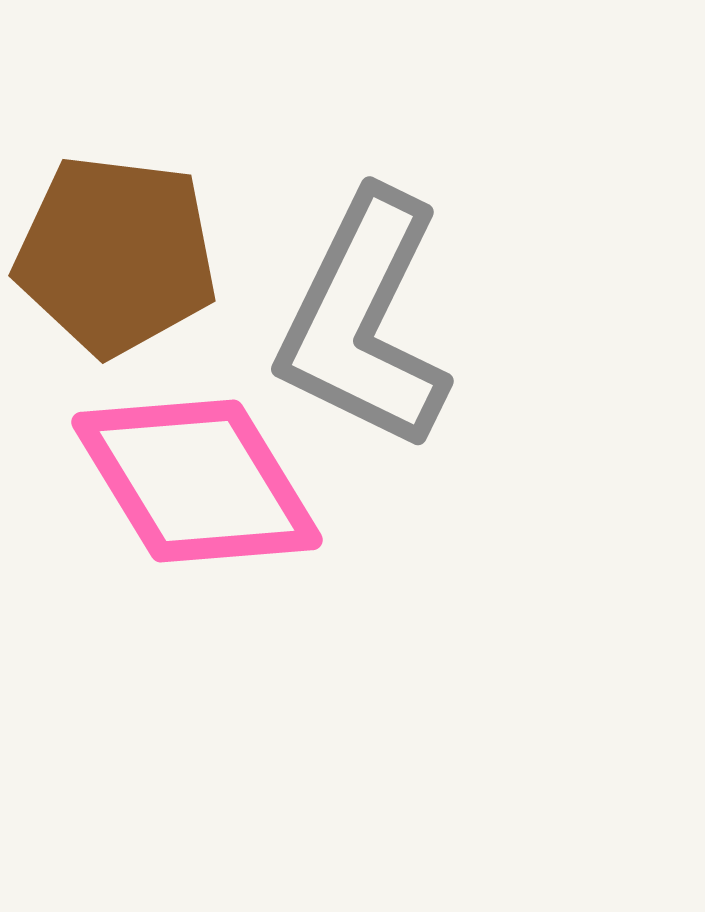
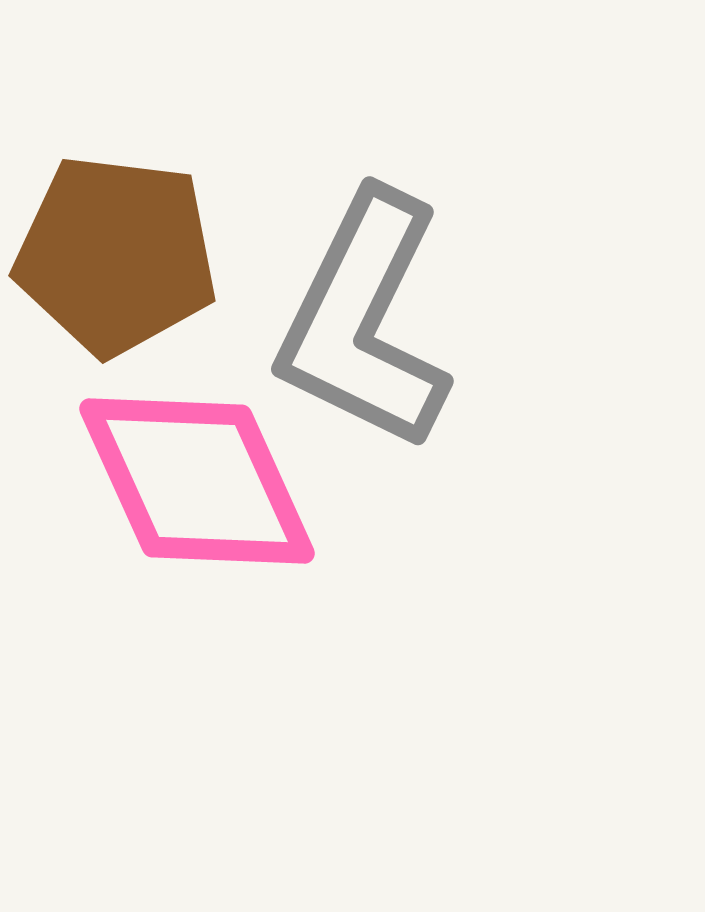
pink diamond: rotated 7 degrees clockwise
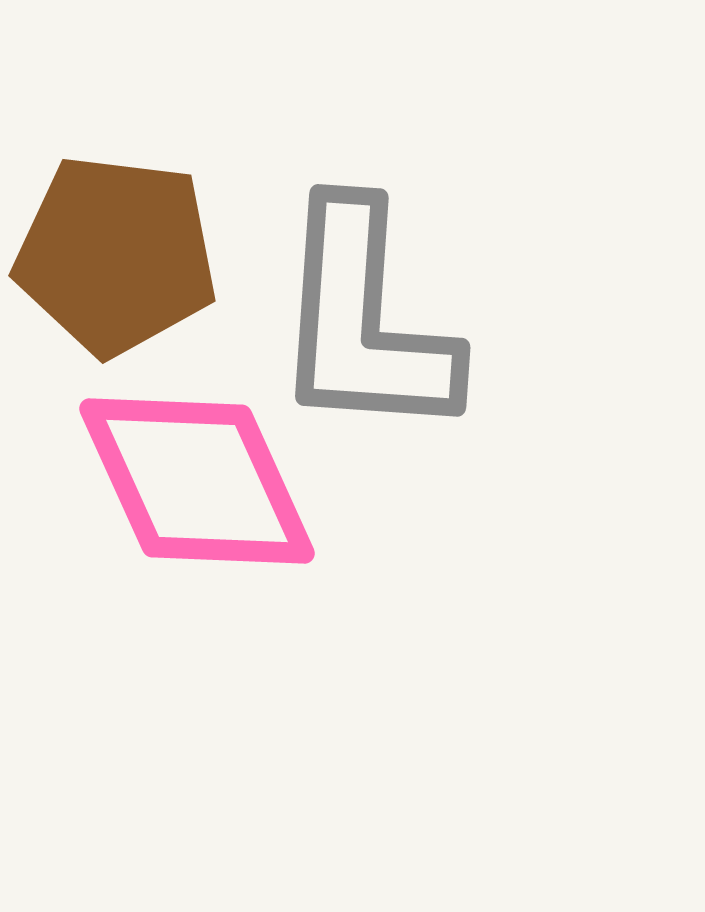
gray L-shape: rotated 22 degrees counterclockwise
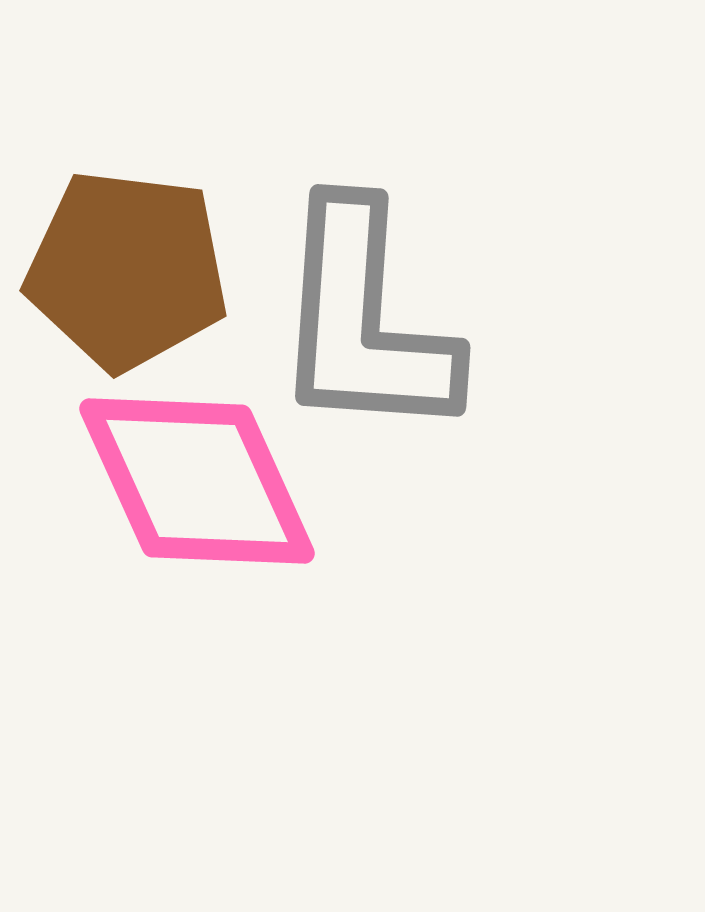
brown pentagon: moved 11 px right, 15 px down
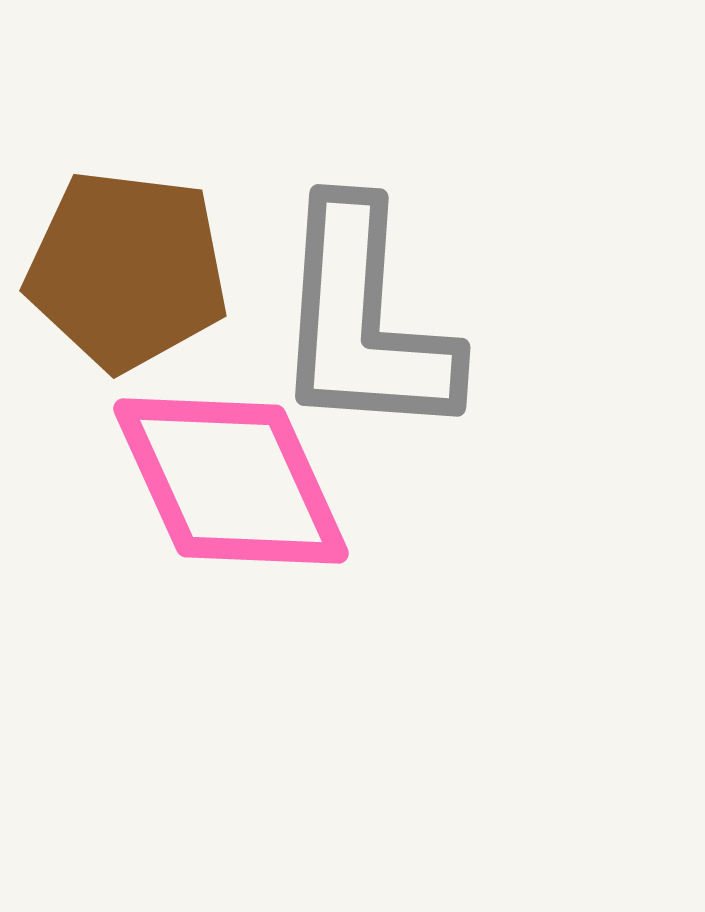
pink diamond: moved 34 px right
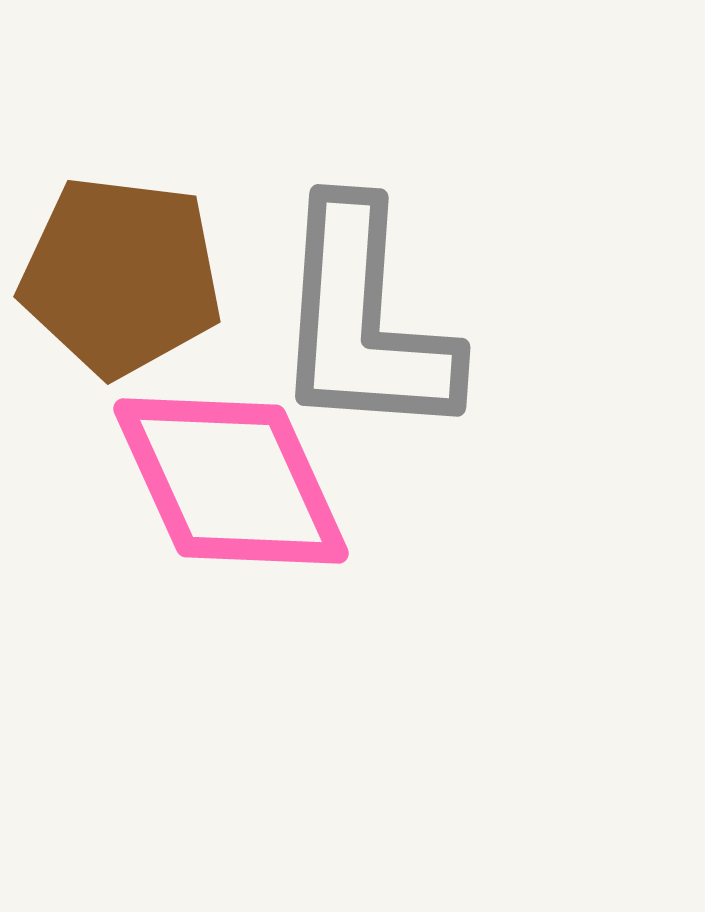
brown pentagon: moved 6 px left, 6 px down
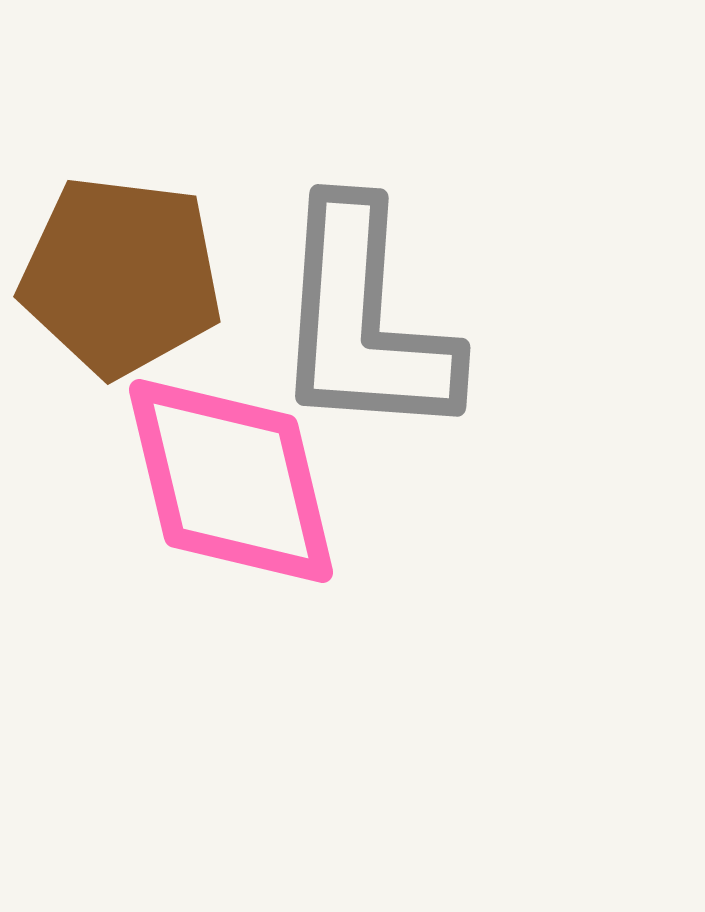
pink diamond: rotated 11 degrees clockwise
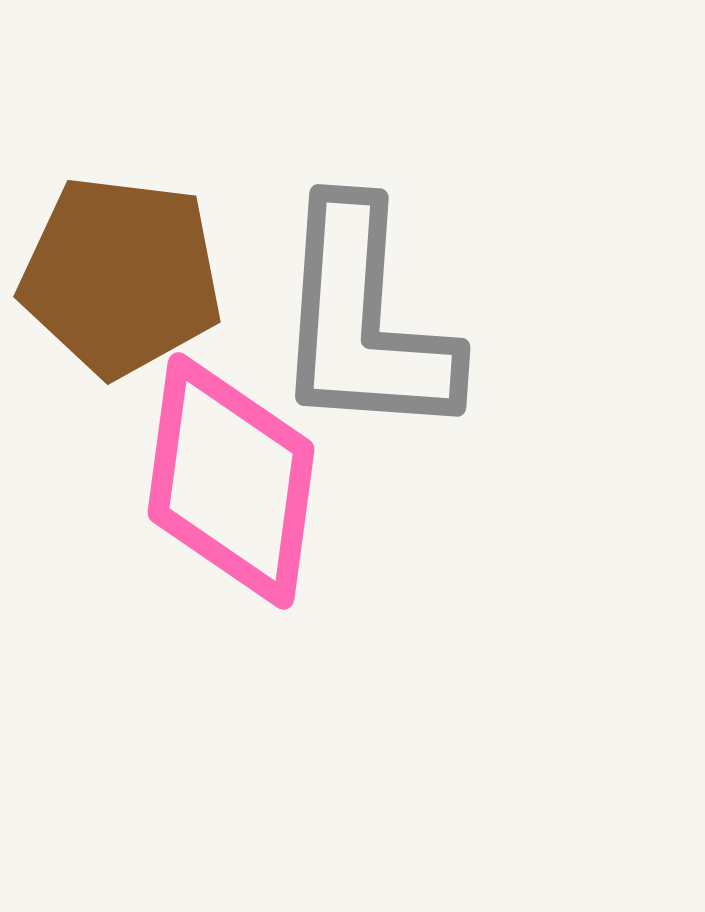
pink diamond: rotated 21 degrees clockwise
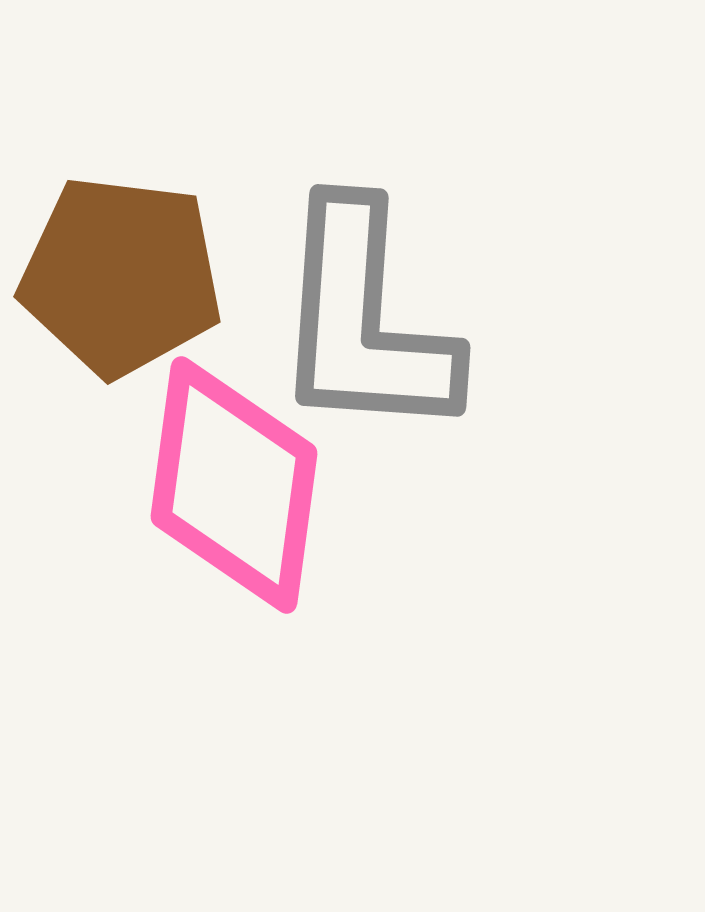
pink diamond: moved 3 px right, 4 px down
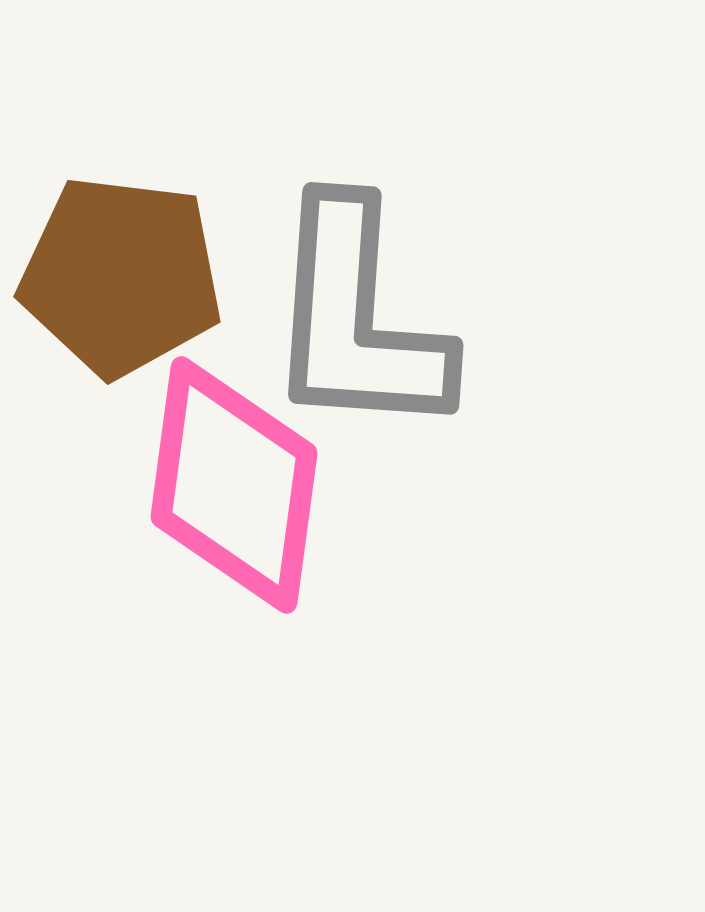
gray L-shape: moved 7 px left, 2 px up
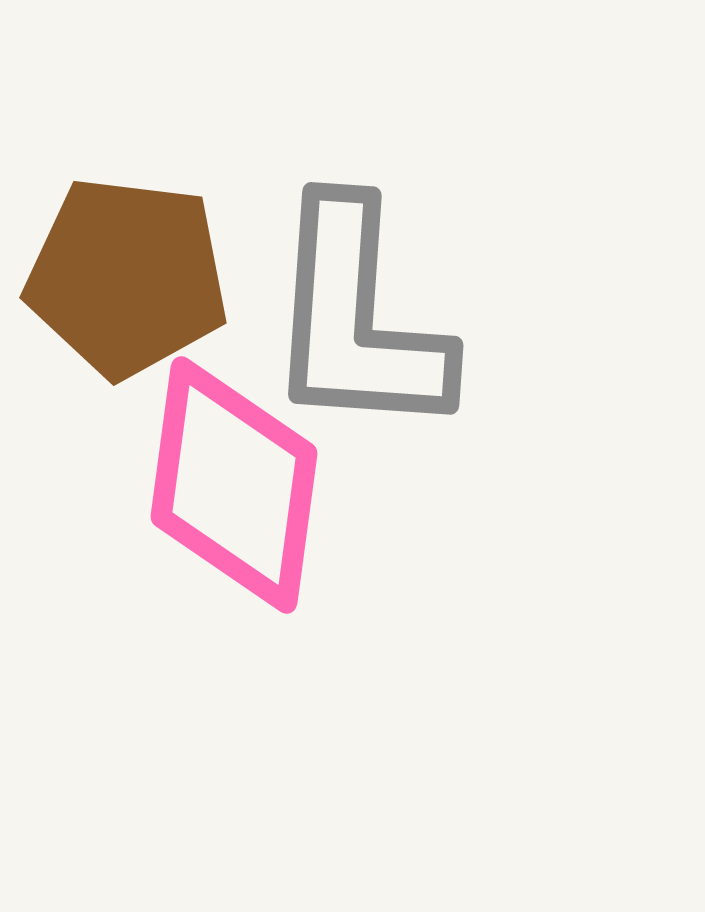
brown pentagon: moved 6 px right, 1 px down
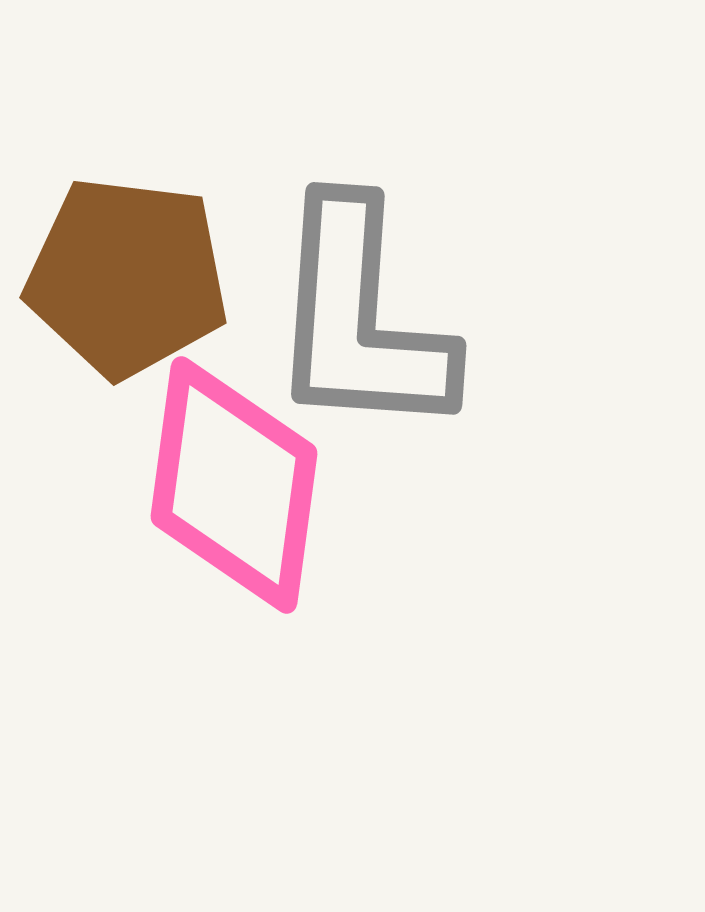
gray L-shape: moved 3 px right
